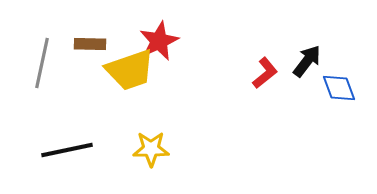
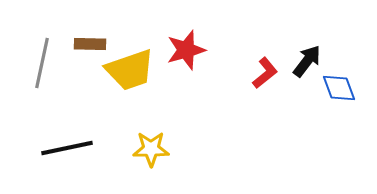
red star: moved 27 px right, 9 px down; rotated 9 degrees clockwise
black line: moved 2 px up
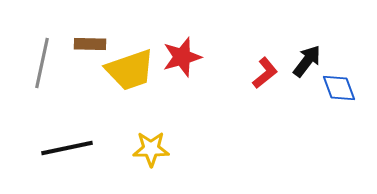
red star: moved 4 px left, 7 px down
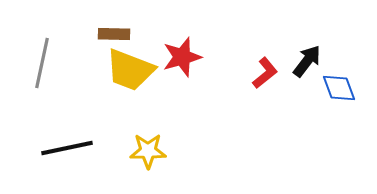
brown rectangle: moved 24 px right, 10 px up
yellow trapezoid: rotated 40 degrees clockwise
yellow star: moved 3 px left, 2 px down
